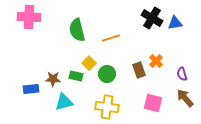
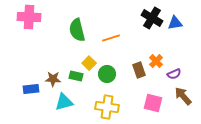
purple semicircle: moved 8 px left; rotated 96 degrees counterclockwise
brown arrow: moved 2 px left, 2 px up
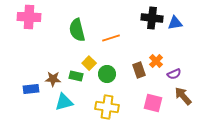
black cross: rotated 25 degrees counterclockwise
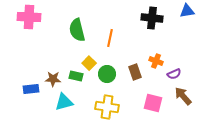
blue triangle: moved 12 px right, 12 px up
orange line: moved 1 px left; rotated 60 degrees counterclockwise
orange cross: rotated 24 degrees counterclockwise
brown rectangle: moved 4 px left, 2 px down
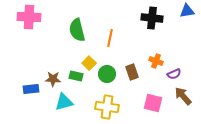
brown rectangle: moved 3 px left
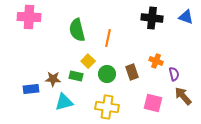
blue triangle: moved 1 px left, 6 px down; rotated 28 degrees clockwise
orange line: moved 2 px left
yellow square: moved 1 px left, 2 px up
purple semicircle: rotated 80 degrees counterclockwise
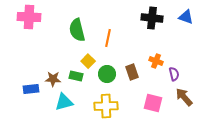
brown arrow: moved 1 px right, 1 px down
yellow cross: moved 1 px left, 1 px up; rotated 10 degrees counterclockwise
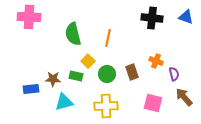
green semicircle: moved 4 px left, 4 px down
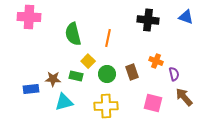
black cross: moved 4 px left, 2 px down
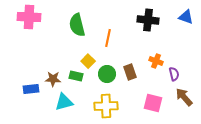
green semicircle: moved 4 px right, 9 px up
brown rectangle: moved 2 px left
